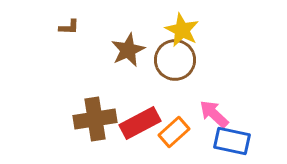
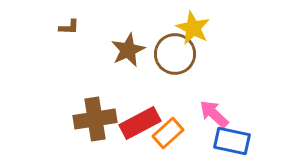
yellow star: moved 11 px right, 2 px up
brown circle: moved 6 px up
orange rectangle: moved 6 px left, 1 px down
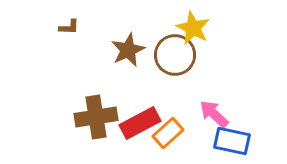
brown circle: moved 1 px down
brown cross: moved 1 px right, 2 px up
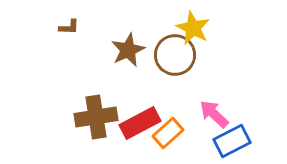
blue rectangle: rotated 39 degrees counterclockwise
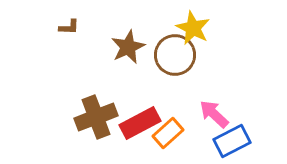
brown star: moved 3 px up
brown cross: rotated 12 degrees counterclockwise
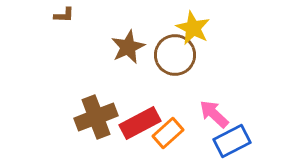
brown L-shape: moved 5 px left, 12 px up
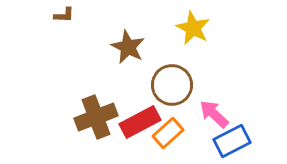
brown star: rotated 20 degrees counterclockwise
brown circle: moved 3 px left, 30 px down
red rectangle: moved 1 px up
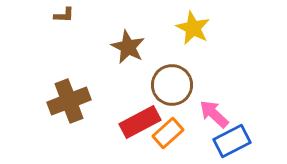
brown cross: moved 27 px left, 16 px up
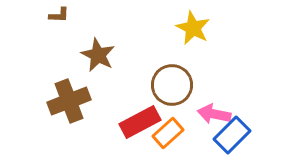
brown L-shape: moved 5 px left
brown star: moved 30 px left, 8 px down
pink arrow: rotated 32 degrees counterclockwise
blue rectangle: moved 6 px up; rotated 18 degrees counterclockwise
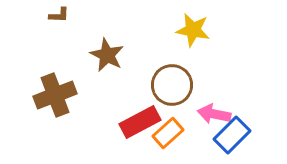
yellow star: moved 2 px down; rotated 16 degrees counterclockwise
brown star: moved 9 px right
brown cross: moved 14 px left, 6 px up
